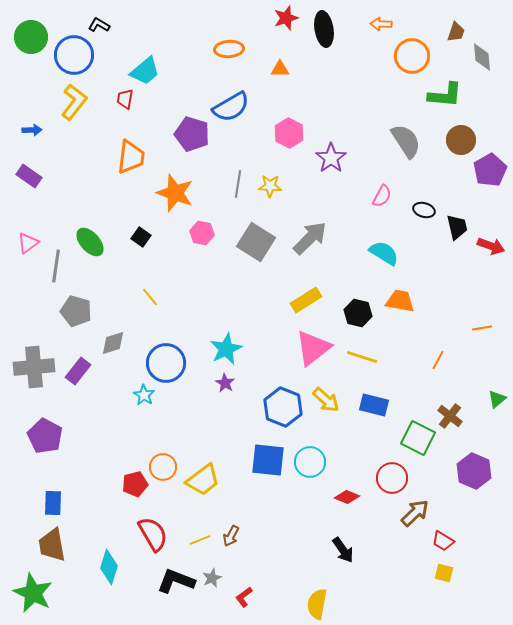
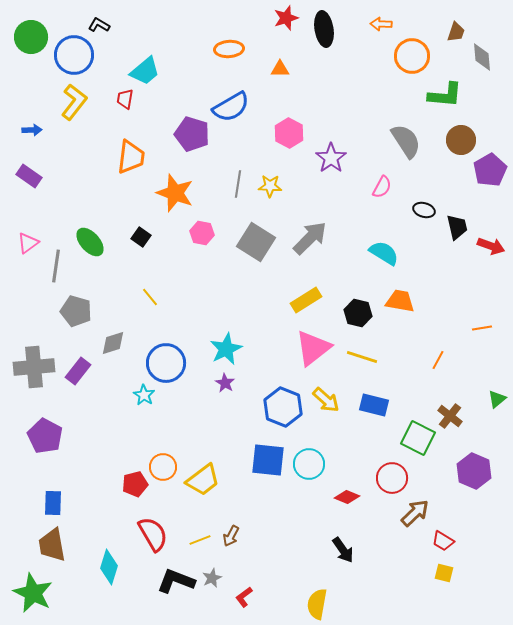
pink semicircle at (382, 196): moved 9 px up
cyan circle at (310, 462): moved 1 px left, 2 px down
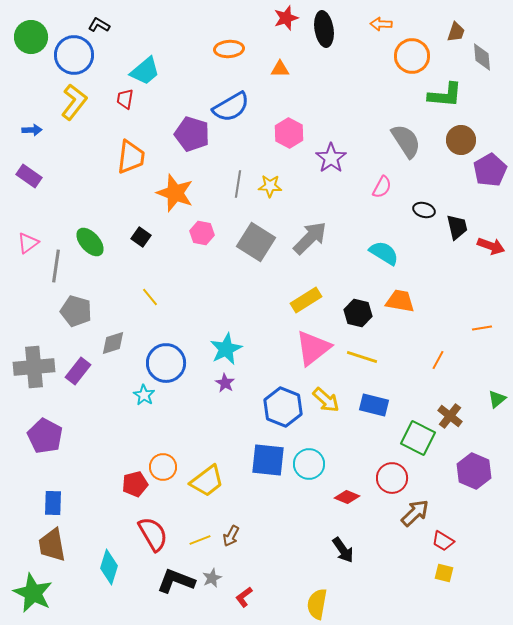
yellow trapezoid at (203, 480): moved 4 px right, 1 px down
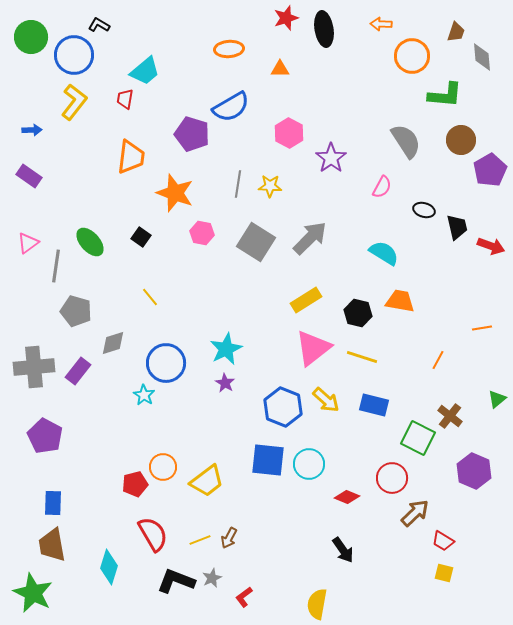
brown arrow at (231, 536): moved 2 px left, 2 px down
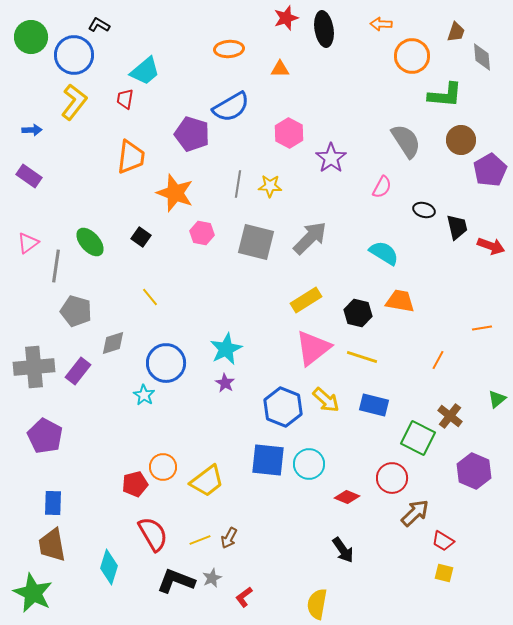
gray square at (256, 242): rotated 18 degrees counterclockwise
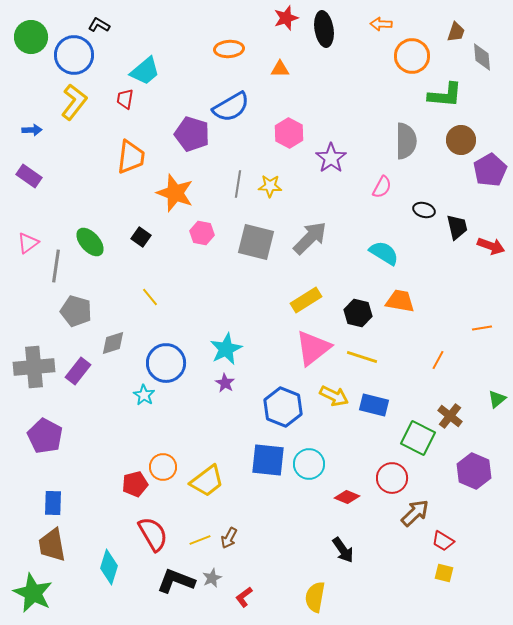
gray semicircle at (406, 141): rotated 33 degrees clockwise
yellow arrow at (326, 400): moved 8 px right, 4 px up; rotated 16 degrees counterclockwise
yellow semicircle at (317, 604): moved 2 px left, 7 px up
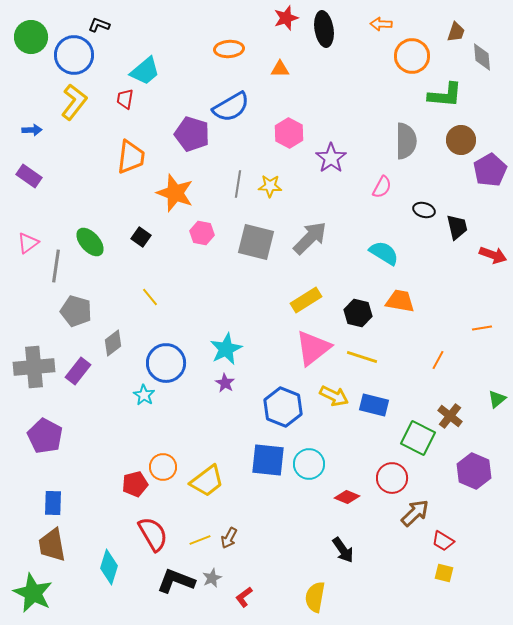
black L-shape at (99, 25): rotated 10 degrees counterclockwise
red arrow at (491, 246): moved 2 px right, 9 px down
gray diamond at (113, 343): rotated 20 degrees counterclockwise
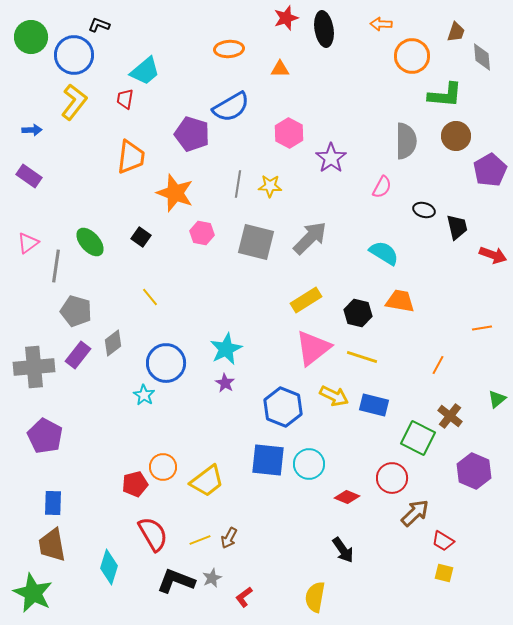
brown circle at (461, 140): moved 5 px left, 4 px up
orange line at (438, 360): moved 5 px down
purple rectangle at (78, 371): moved 16 px up
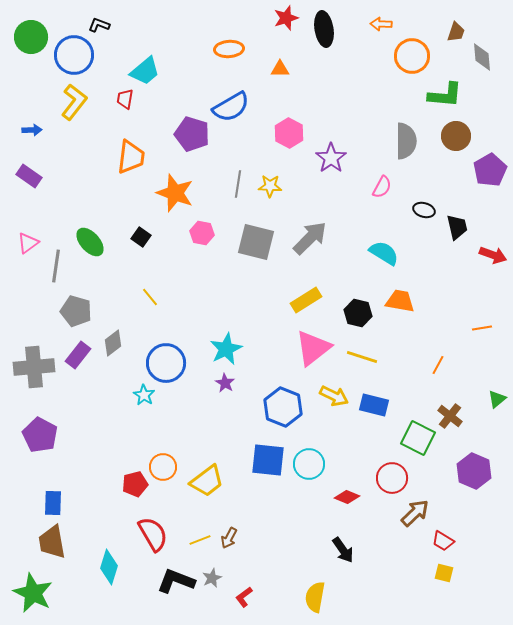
purple pentagon at (45, 436): moved 5 px left, 1 px up
brown trapezoid at (52, 545): moved 3 px up
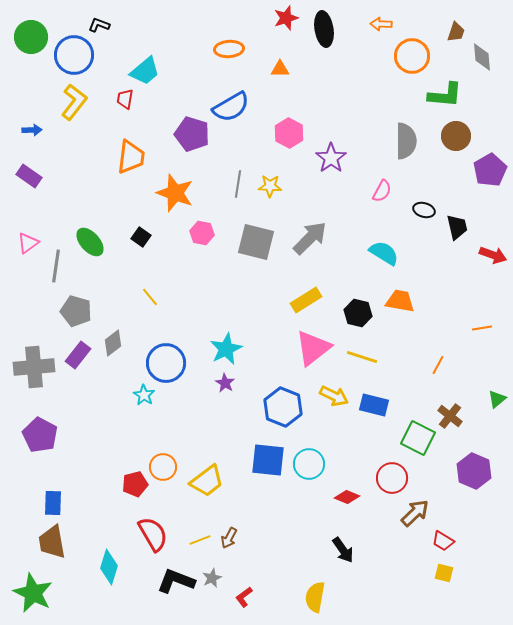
pink semicircle at (382, 187): moved 4 px down
